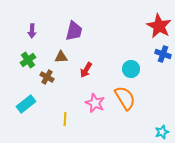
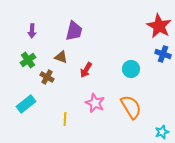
brown triangle: rotated 24 degrees clockwise
orange semicircle: moved 6 px right, 9 px down
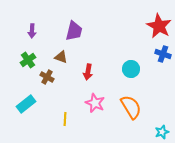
red arrow: moved 2 px right, 2 px down; rotated 21 degrees counterclockwise
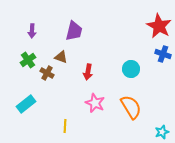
brown cross: moved 4 px up
yellow line: moved 7 px down
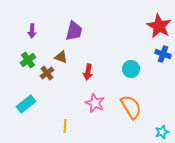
brown cross: rotated 24 degrees clockwise
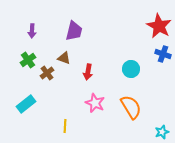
brown triangle: moved 3 px right, 1 px down
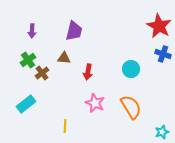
brown triangle: rotated 16 degrees counterclockwise
brown cross: moved 5 px left
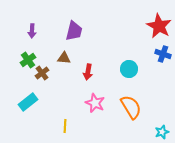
cyan circle: moved 2 px left
cyan rectangle: moved 2 px right, 2 px up
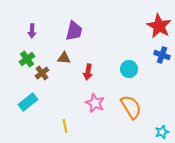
blue cross: moved 1 px left, 1 px down
green cross: moved 1 px left, 1 px up
yellow line: rotated 16 degrees counterclockwise
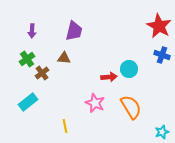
red arrow: moved 21 px right, 5 px down; rotated 105 degrees counterclockwise
